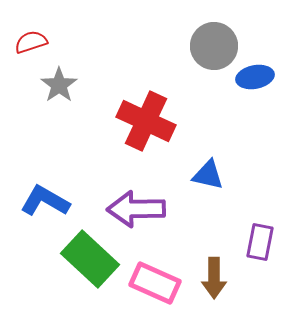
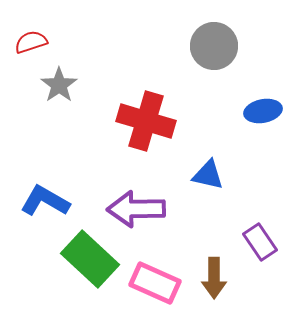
blue ellipse: moved 8 px right, 34 px down
red cross: rotated 8 degrees counterclockwise
purple rectangle: rotated 45 degrees counterclockwise
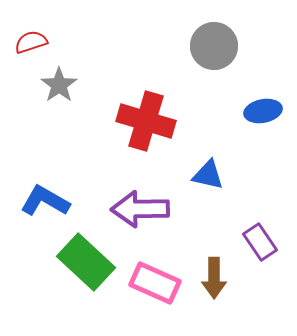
purple arrow: moved 4 px right
green rectangle: moved 4 px left, 3 px down
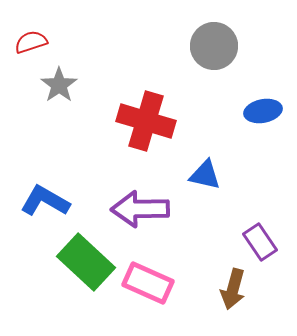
blue triangle: moved 3 px left
brown arrow: moved 19 px right, 11 px down; rotated 15 degrees clockwise
pink rectangle: moved 7 px left
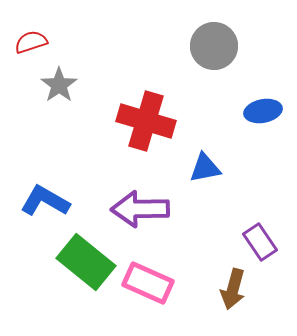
blue triangle: moved 7 px up; rotated 24 degrees counterclockwise
green rectangle: rotated 4 degrees counterclockwise
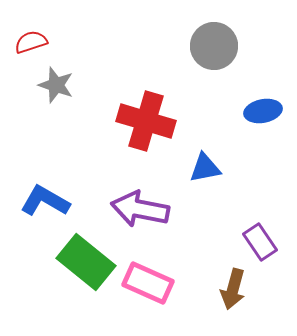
gray star: moved 3 px left; rotated 18 degrees counterclockwise
purple arrow: rotated 12 degrees clockwise
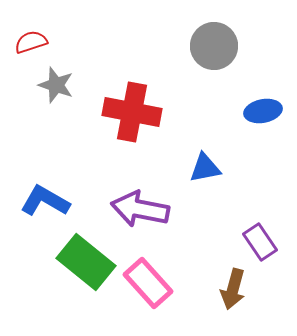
red cross: moved 14 px left, 9 px up; rotated 6 degrees counterclockwise
pink rectangle: rotated 24 degrees clockwise
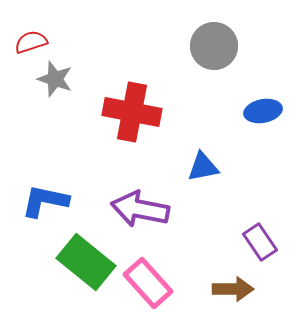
gray star: moved 1 px left, 6 px up
blue triangle: moved 2 px left, 1 px up
blue L-shape: rotated 18 degrees counterclockwise
brown arrow: rotated 105 degrees counterclockwise
